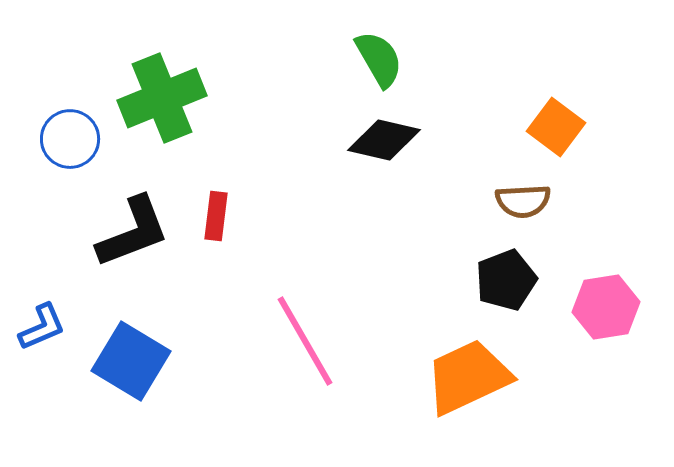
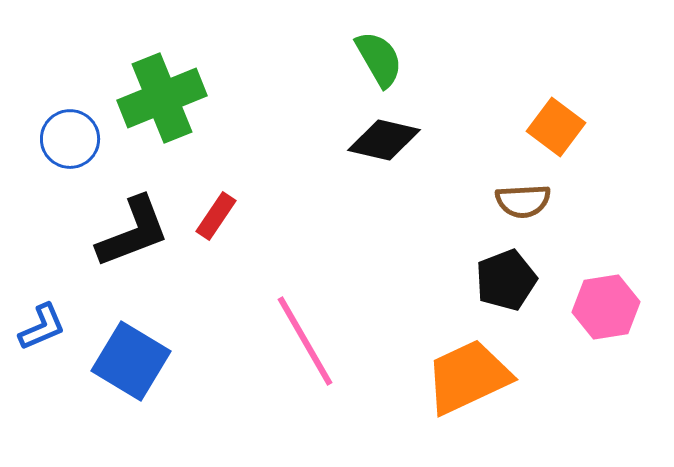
red rectangle: rotated 27 degrees clockwise
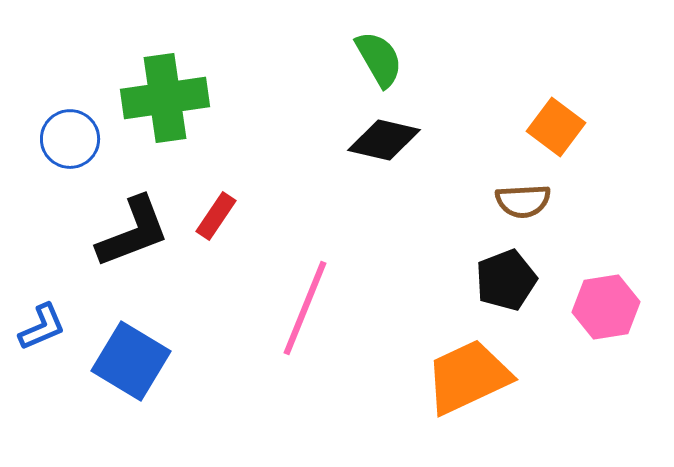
green cross: moved 3 px right; rotated 14 degrees clockwise
pink line: moved 33 px up; rotated 52 degrees clockwise
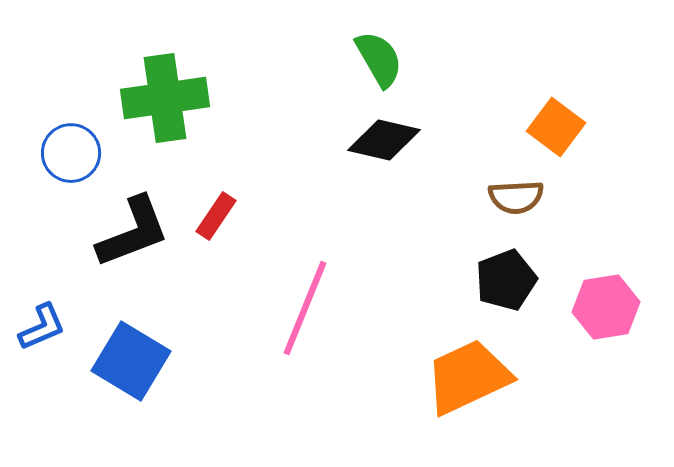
blue circle: moved 1 px right, 14 px down
brown semicircle: moved 7 px left, 4 px up
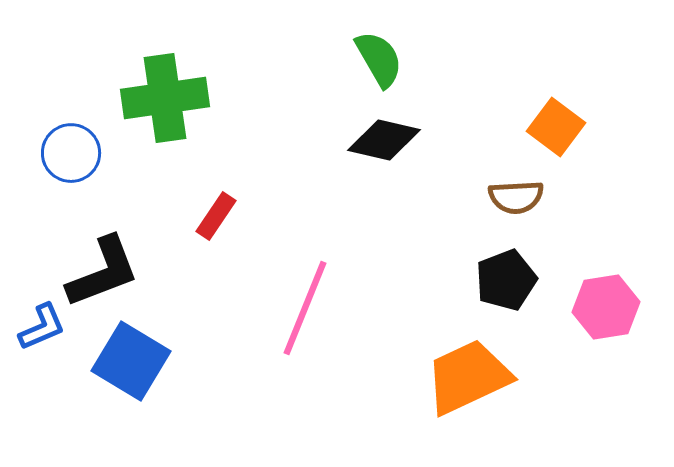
black L-shape: moved 30 px left, 40 px down
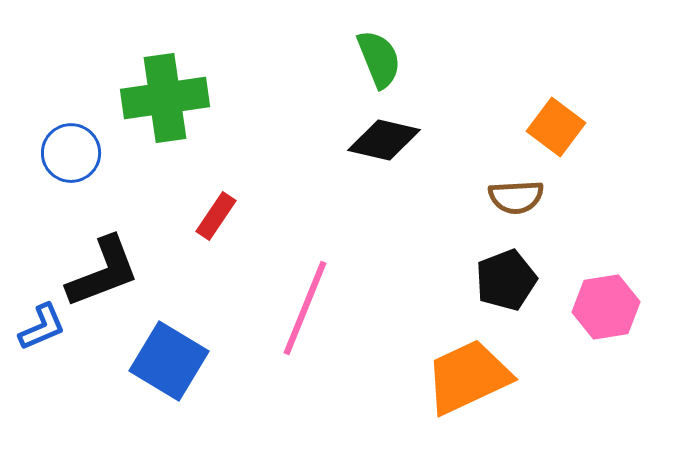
green semicircle: rotated 8 degrees clockwise
blue square: moved 38 px right
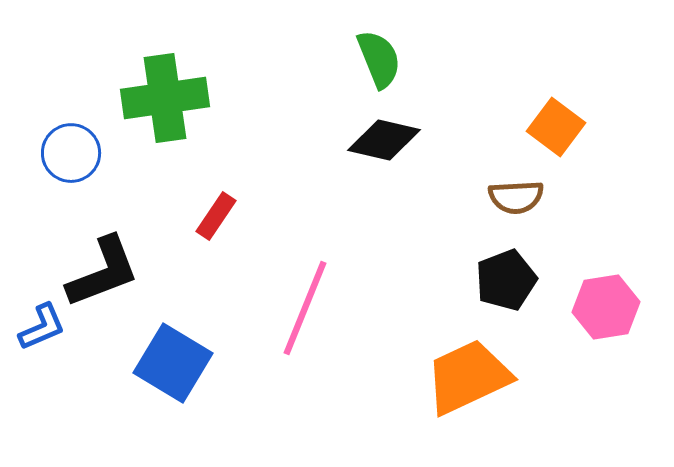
blue square: moved 4 px right, 2 px down
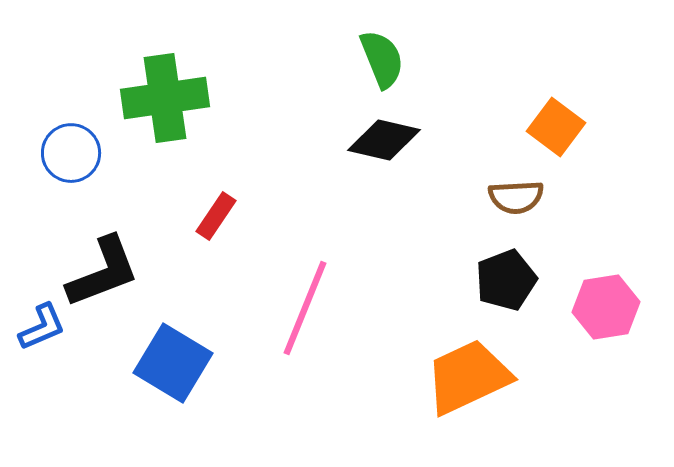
green semicircle: moved 3 px right
